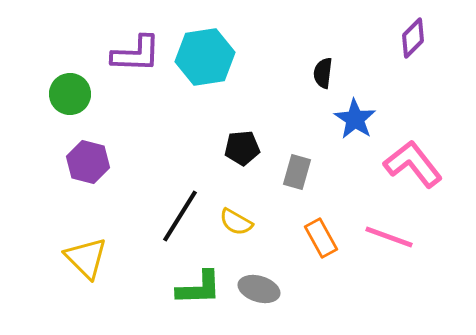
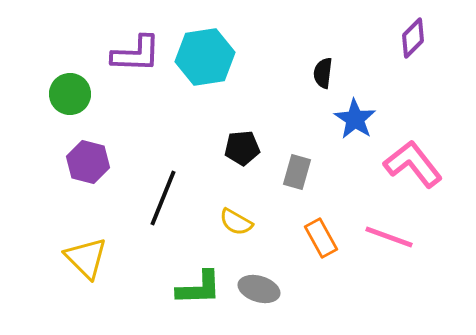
black line: moved 17 px left, 18 px up; rotated 10 degrees counterclockwise
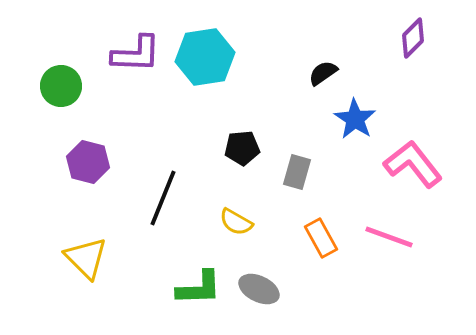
black semicircle: rotated 48 degrees clockwise
green circle: moved 9 px left, 8 px up
gray ellipse: rotated 9 degrees clockwise
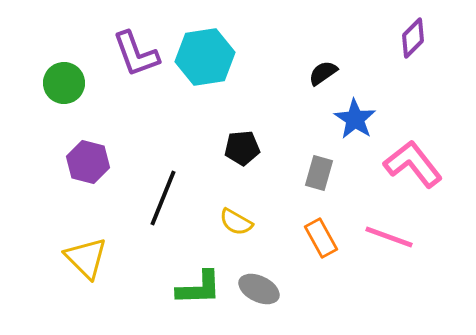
purple L-shape: rotated 68 degrees clockwise
green circle: moved 3 px right, 3 px up
gray rectangle: moved 22 px right, 1 px down
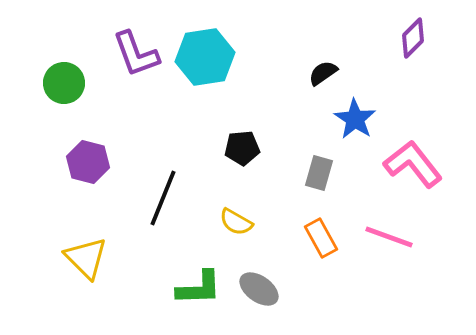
gray ellipse: rotated 9 degrees clockwise
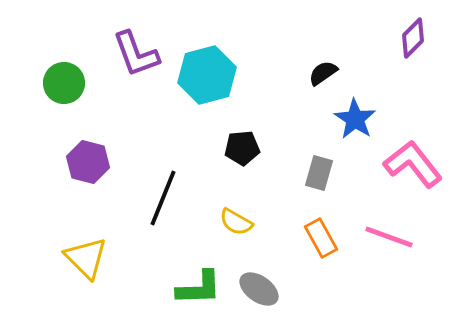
cyan hexagon: moved 2 px right, 18 px down; rotated 6 degrees counterclockwise
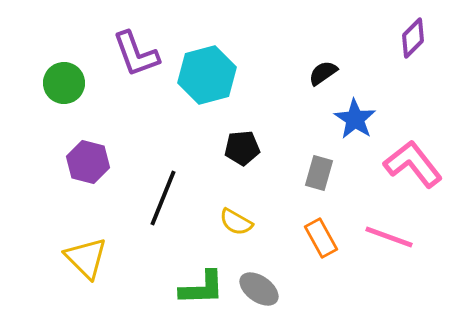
green L-shape: moved 3 px right
